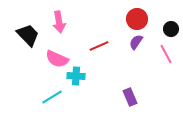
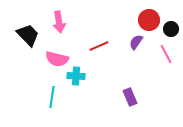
red circle: moved 12 px right, 1 px down
pink semicircle: rotated 10 degrees counterclockwise
cyan line: rotated 50 degrees counterclockwise
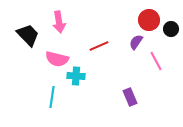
pink line: moved 10 px left, 7 px down
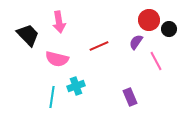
black circle: moved 2 px left
cyan cross: moved 10 px down; rotated 24 degrees counterclockwise
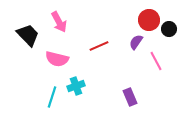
pink arrow: rotated 20 degrees counterclockwise
cyan line: rotated 10 degrees clockwise
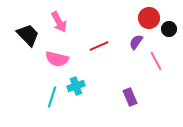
red circle: moved 2 px up
